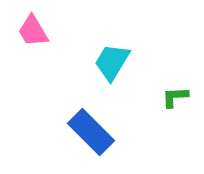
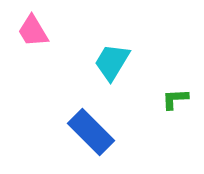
green L-shape: moved 2 px down
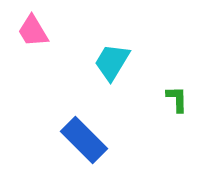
green L-shape: moved 2 px right; rotated 92 degrees clockwise
blue rectangle: moved 7 px left, 8 px down
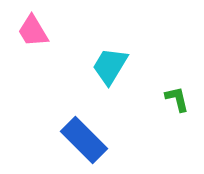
cyan trapezoid: moved 2 px left, 4 px down
green L-shape: rotated 12 degrees counterclockwise
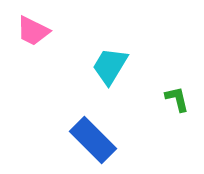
pink trapezoid: rotated 33 degrees counterclockwise
blue rectangle: moved 9 px right
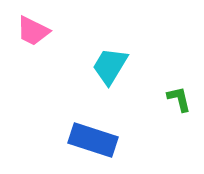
green L-shape: moved 2 px right
blue rectangle: rotated 27 degrees counterclockwise
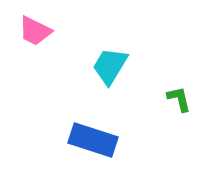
pink trapezoid: moved 2 px right
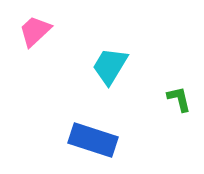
pink trapezoid: rotated 111 degrees clockwise
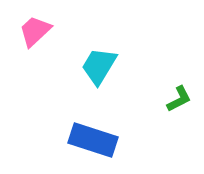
cyan trapezoid: moved 11 px left
green L-shape: rotated 76 degrees clockwise
